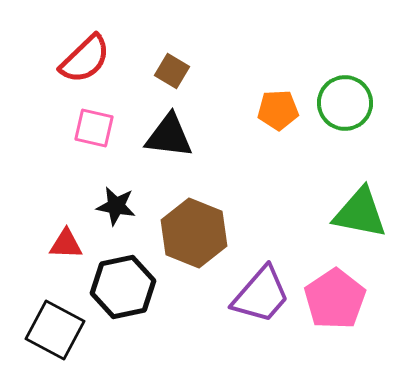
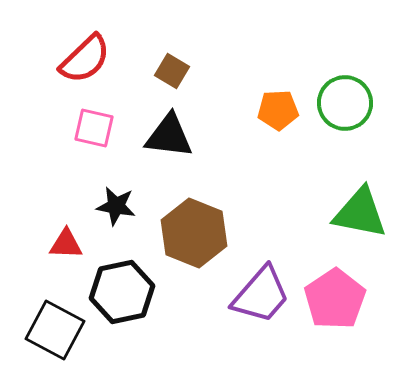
black hexagon: moved 1 px left, 5 px down
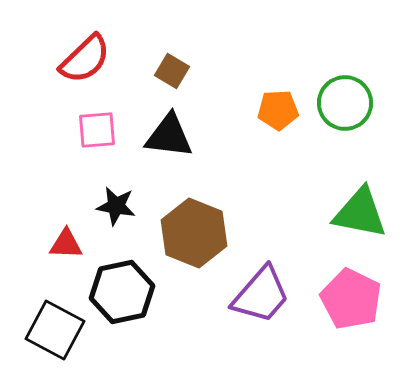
pink square: moved 3 px right, 2 px down; rotated 18 degrees counterclockwise
pink pentagon: moved 16 px right; rotated 12 degrees counterclockwise
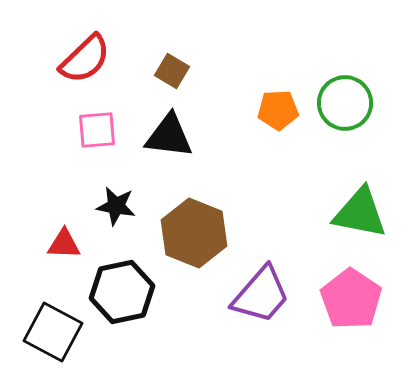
red triangle: moved 2 px left
pink pentagon: rotated 8 degrees clockwise
black square: moved 2 px left, 2 px down
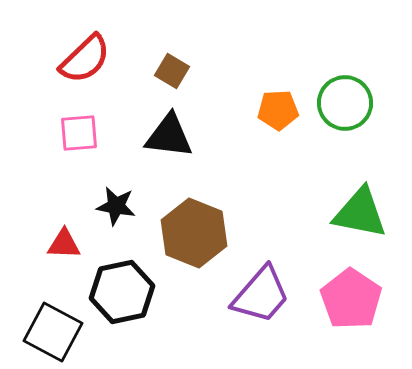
pink square: moved 18 px left, 3 px down
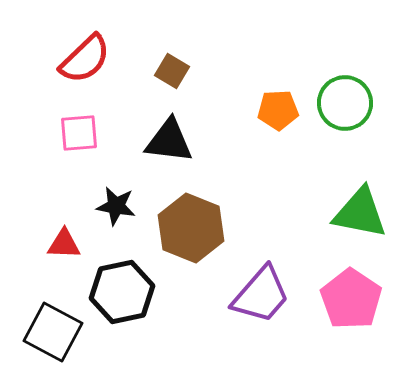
black triangle: moved 5 px down
brown hexagon: moved 3 px left, 5 px up
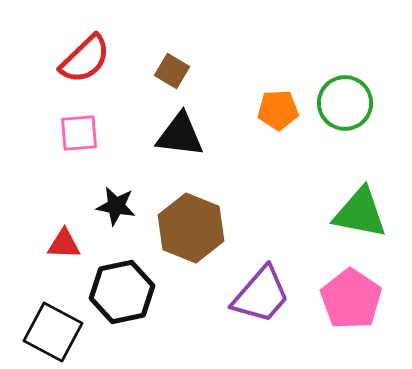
black triangle: moved 11 px right, 6 px up
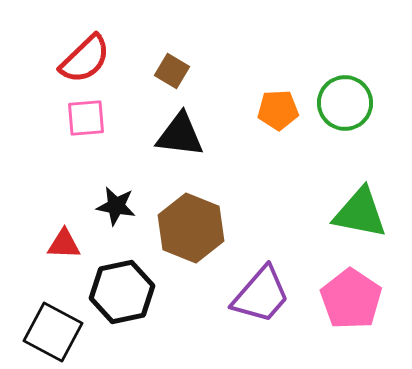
pink square: moved 7 px right, 15 px up
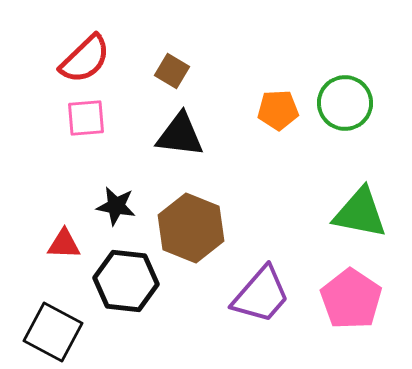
black hexagon: moved 4 px right, 11 px up; rotated 18 degrees clockwise
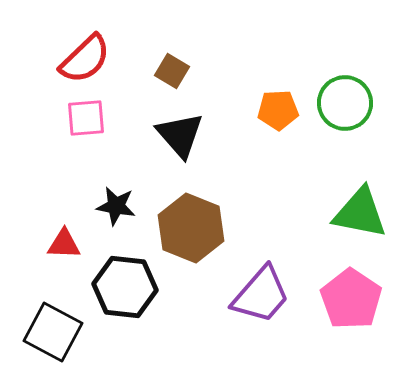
black triangle: rotated 42 degrees clockwise
black hexagon: moved 1 px left, 6 px down
